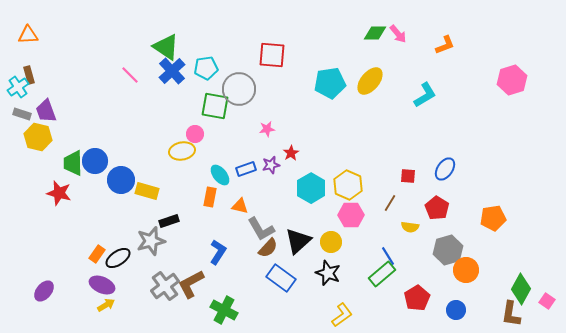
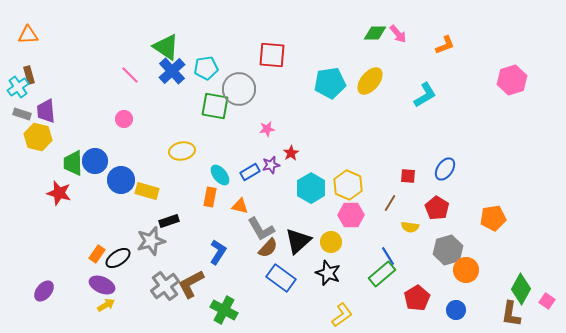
purple trapezoid at (46, 111): rotated 15 degrees clockwise
pink circle at (195, 134): moved 71 px left, 15 px up
blue rectangle at (246, 169): moved 4 px right, 3 px down; rotated 12 degrees counterclockwise
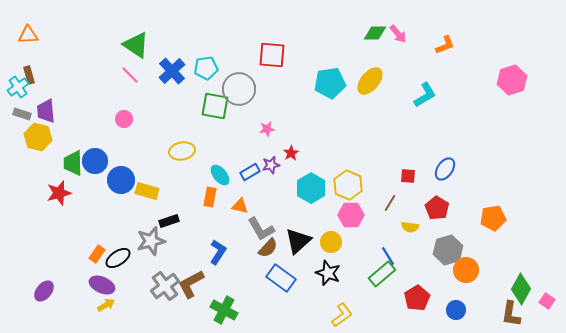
green triangle at (166, 47): moved 30 px left, 2 px up
red star at (59, 193): rotated 30 degrees counterclockwise
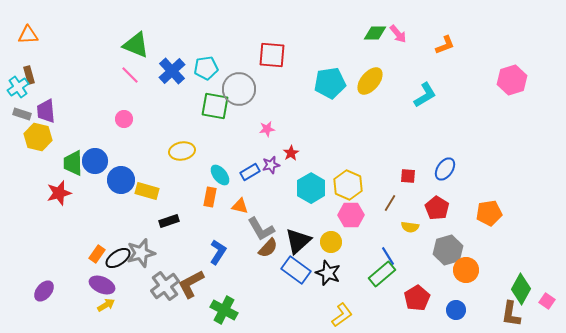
green triangle at (136, 45): rotated 12 degrees counterclockwise
orange pentagon at (493, 218): moved 4 px left, 5 px up
gray star at (151, 241): moved 10 px left, 12 px down
blue rectangle at (281, 278): moved 15 px right, 8 px up
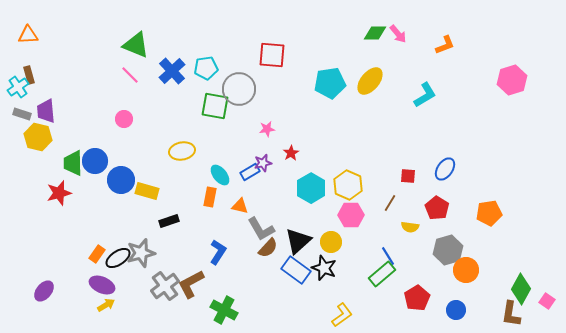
purple star at (271, 165): moved 8 px left, 2 px up
black star at (328, 273): moved 4 px left, 5 px up
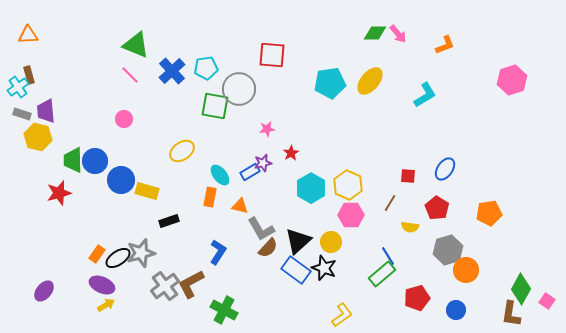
yellow ellipse at (182, 151): rotated 25 degrees counterclockwise
green trapezoid at (73, 163): moved 3 px up
red pentagon at (417, 298): rotated 15 degrees clockwise
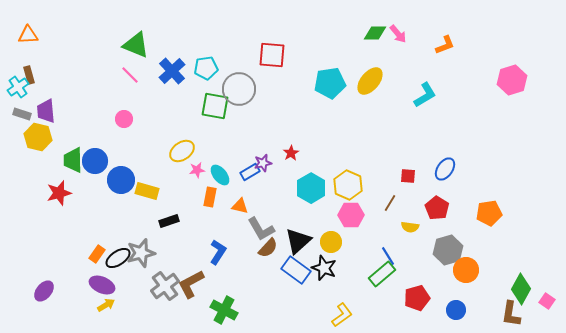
pink star at (267, 129): moved 70 px left, 41 px down
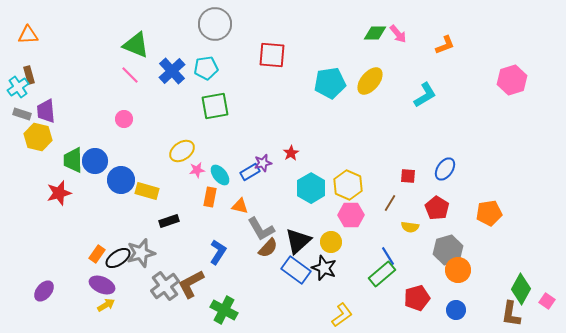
gray circle at (239, 89): moved 24 px left, 65 px up
green square at (215, 106): rotated 20 degrees counterclockwise
orange circle at (466, 270): moved 8 px left
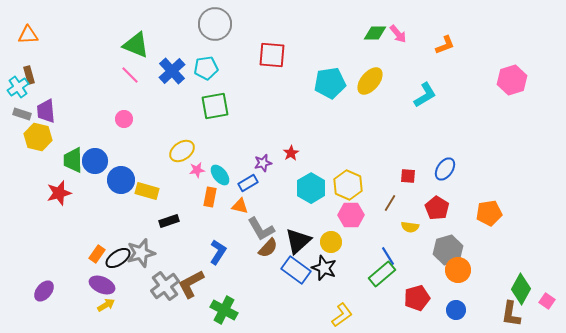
blue rectangle at (250, 172): moved 2 px left, 11 px down
